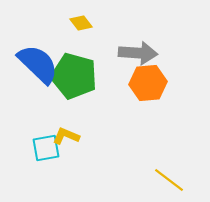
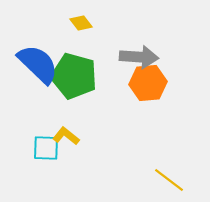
gray arrow: moved 1 px right, 4 px down
yellow L-shape: rotated 16 degrees clockwise
cyan square: rotated 12 degrees clockwise
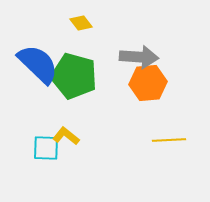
yellow line: moved 40 px up; rotated 40 degrees counterclockwise
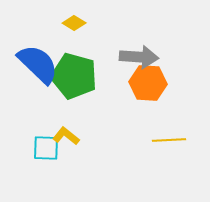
yellow diamond: moved 7 px left; rotated 20 degrees counterclockwise
orange hexagon: rotated 9 degrees clockwise
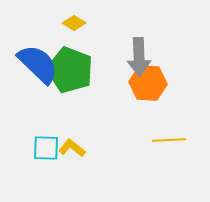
gray arrow: rotated 84 degrees clockwise
green pentagon: moved 4 px left, 6 px up; rotated 6 degrees clockwise
yellow L-shape: moved 6 px right, 12 px down
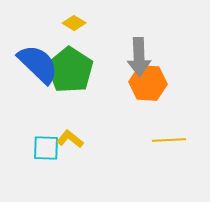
green pentagon: rotated 12 degrees clockwise
yellow L-shape: moved 2 px left, 9 px up
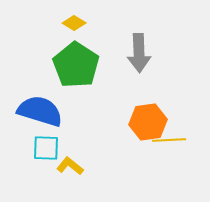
gray arrow: moved 4 px up
blue semicircle: moved 2 px right, 47 px down; rotated 27 degrees counterclockwise
green pentagon: moved 6 px right, 5 px up
orange hexagon: moved 39 px down; rotated 12 degrees counterclockwise
yellow L-shape: moved 27 px down
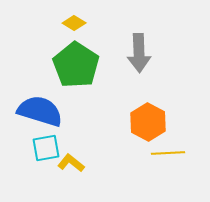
orange hexagon: rotated 24 degrees counterclockwise
yellow line: moved 1 px left, 13 px down
cyan square: rotated 12 degrees counterclockwise
yellow L-shape: moved 1 px right, 3 px up
